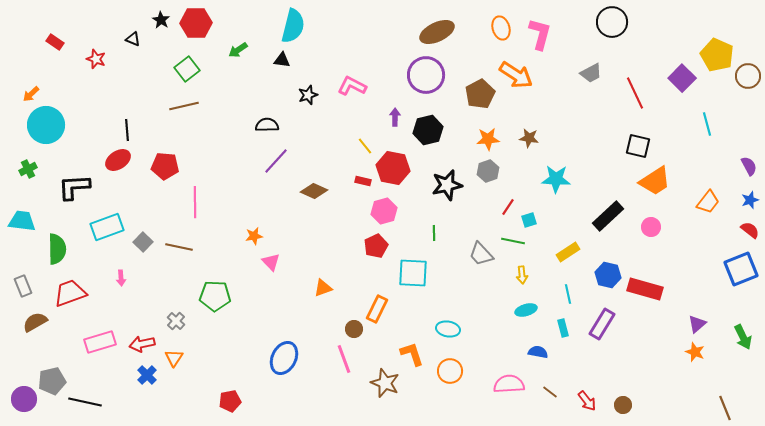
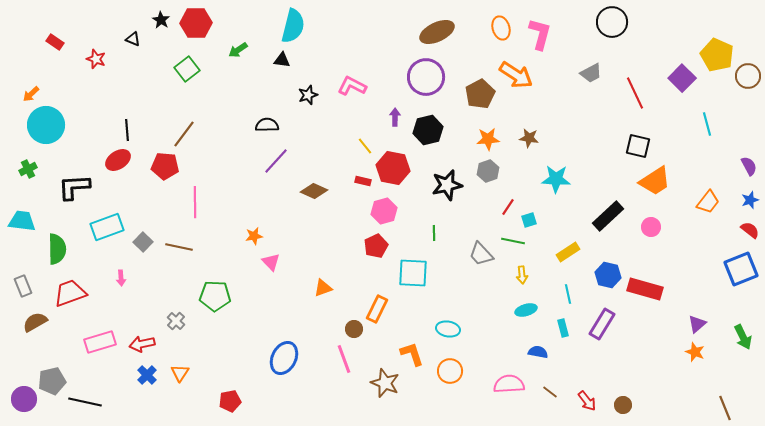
purple circle at (426, 75): moved 2 px down
brown line at (184, 106): moved 28 px down; rotated 40 degrees counterclockwise
orange triangle at (174, 358): moved 6 px right, 15 px down
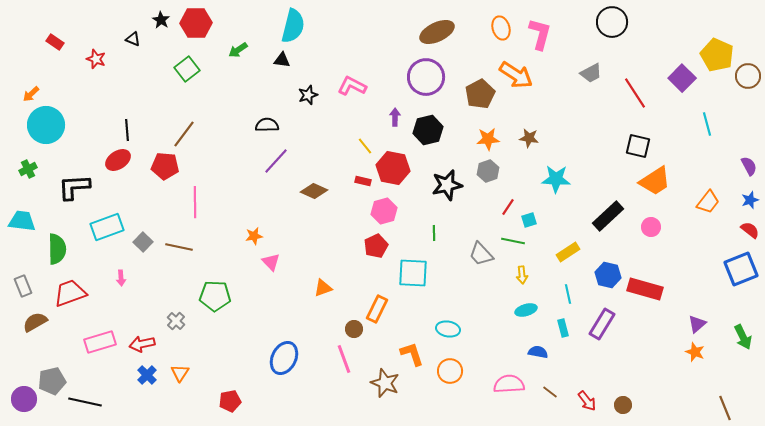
red line at (635, 93): rotated 8 degrees counterclockwise
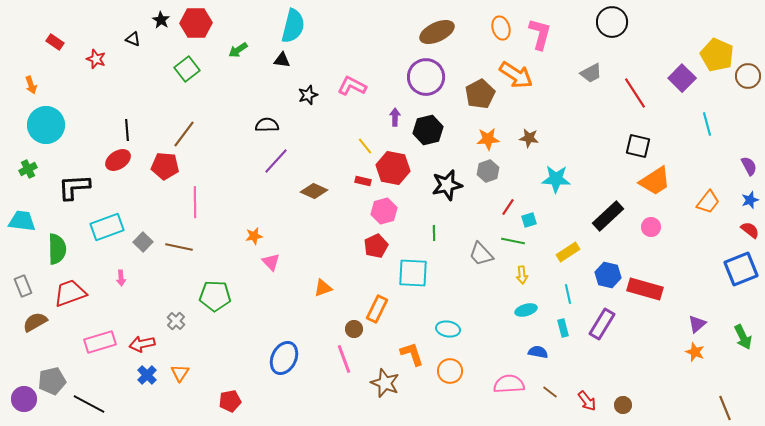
orange arrow at (31, 94): moved 9 px up; rotated 66 degrees counterclockwise
black line at (85, 402): moved 4 px right, 2 px down; rotated 16 degrees clockwise
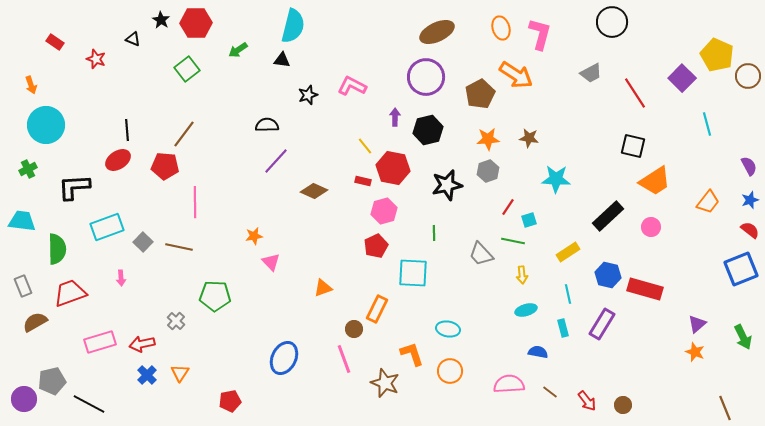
black square at (638, 146): moved 5 px left
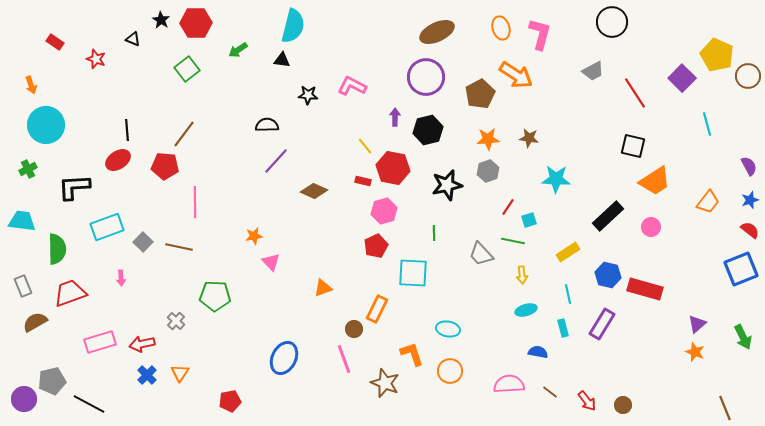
gray trapezoid at (591, 73): moved 2 px right, 2 px up
black star at (308, 95): rotated 24 degrees clockwise
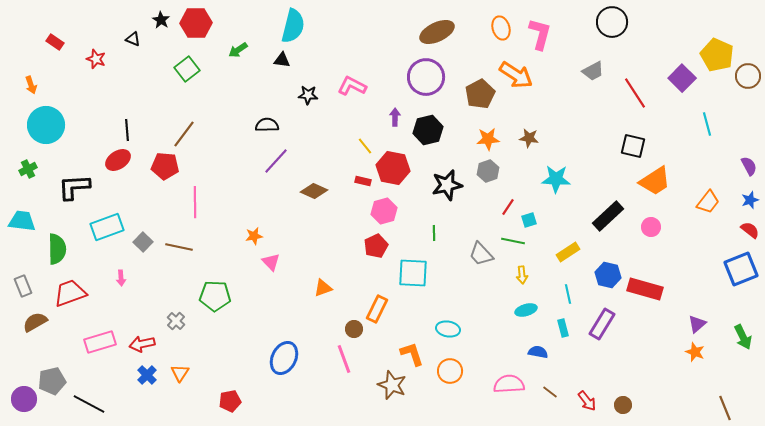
brown star at (385, 383): moved 7 px right, 2 px down
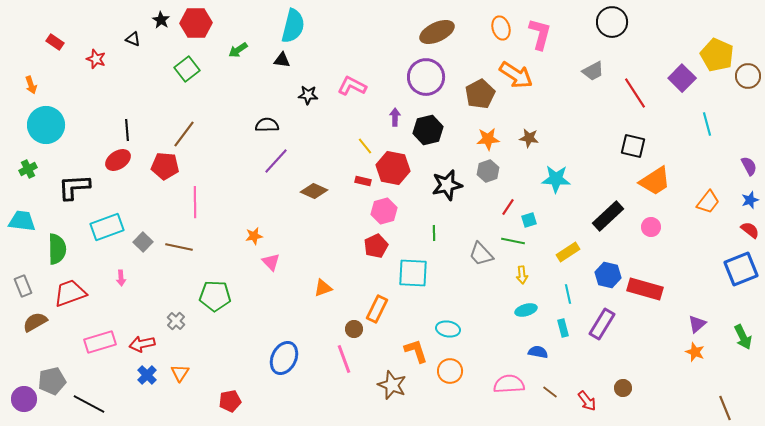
orange L-shape at (412, 354): moved 4 px right, 3 px up
brown circle at (623, 405): moved 17 px up
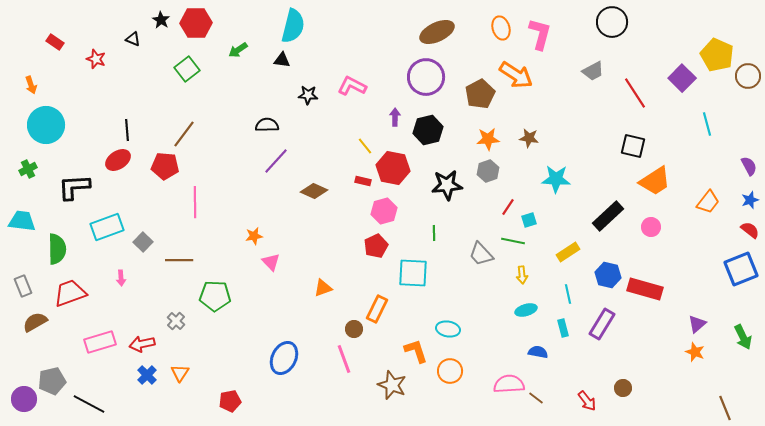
black star at (447, 185): rotated 8 degrees clockwise
brown line at (179, 247): moved 13 px down; rotated 12 degrees counterclockwise
brown line at (550, 392): moved 14 px left, 6 px down
